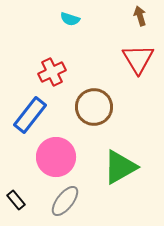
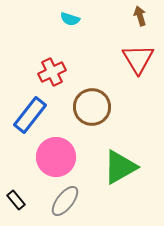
brown circle: moved 2 px left
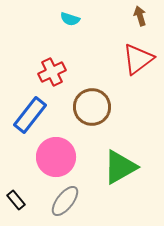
red triangle: rotated 24 degrees clockwise
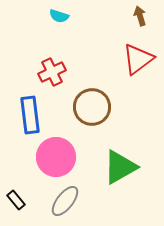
cyan semicircle: moved 11 px left, 3 px up
blue rectangle: rotated 45 degrees counterclockwise
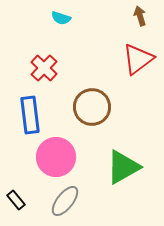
cyan semicircle: moved 2 px right, 2 px down
red cross: moved 8 px left, 4 px up; rotated 20 degrees counterclockwise
green triangle: moved 3 px right
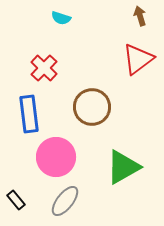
blue rectangle: moved 1 px left, 1 px up
